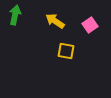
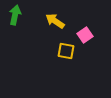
pink square: moved 5 px left, 10 px down
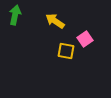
pink square: moved 4 px down
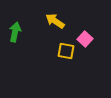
green arrow: moved 17 px down
pink square: rotated 14 degrees counterclockwise
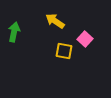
green arrow: moved 1 px left
yellow square: moved 2 px left
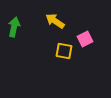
green arrow: moved 5 px up
pink square: rotated 21 degrees clockwise
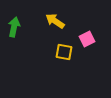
pink square: moved 2 px right
yellow square: moved 1 px down
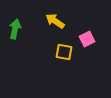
green arrow: moved 1 px right, 2 px down
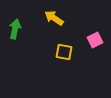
yellow arrow: moved 1 px left, 3 px up
pink square: moved 8 px right, 1 px down
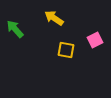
green arrow: rotated 54 degrees counterclockwise
yellow square: moved 2 px right, 2 px up
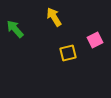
yellow arrow: moved 1 px up; rotated 24 degrees clockwise
yellow square: moved 2 px right, 3 px down; rotated 24 degrees counterclockwise
